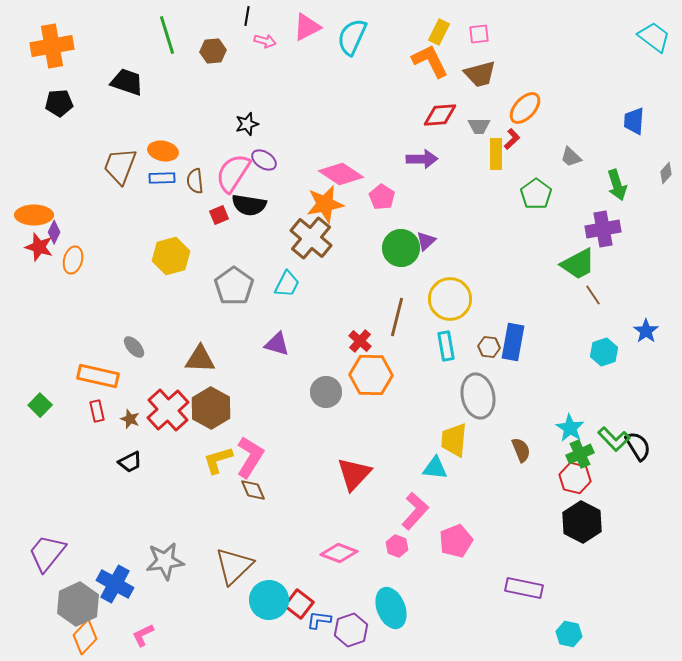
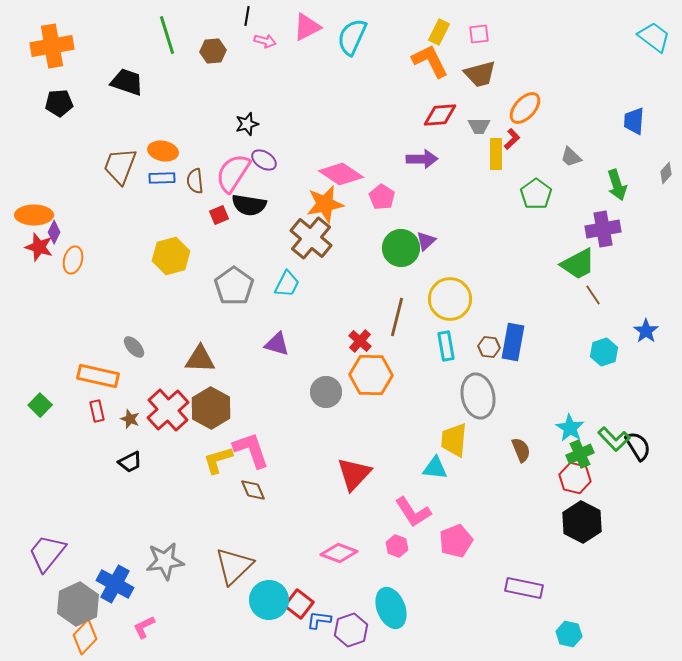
pink L-shape at (250, 457): moved 1 px right, 7 px up; rotated 51 degrees counterclockwise
pink L-shape at (415, 511): moved 2 px left, 1 px down; rotated 105 degrees clockwise
pink L-shape at (143, 635): moved 1 px right, 8 px up
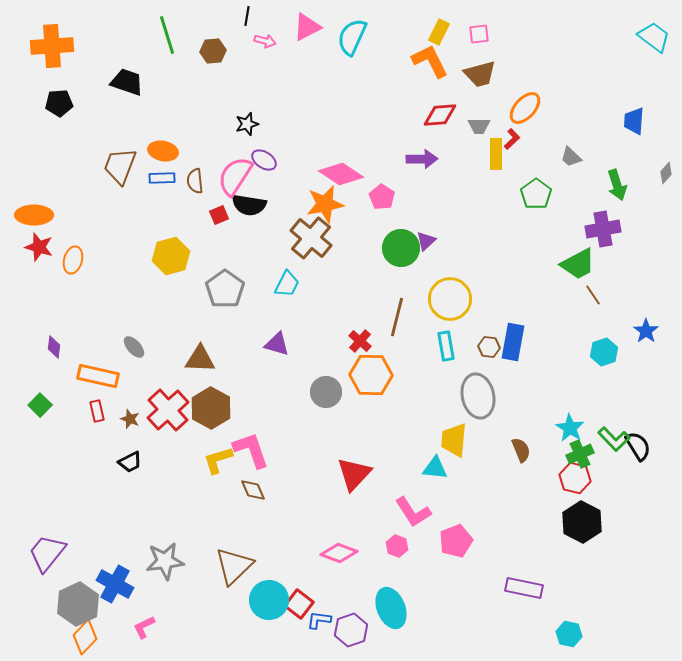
orange cross at (52, 46): rotated 6 degrees clockwise
pink semicircle at (233, 173): moved 2 px right, 3 px down
purple diamond at (54, 232): moved 115 px down; rotated 20 degrees counterclockwise
gray pentagon at (234, 286): moved 9 px left, 3 px down
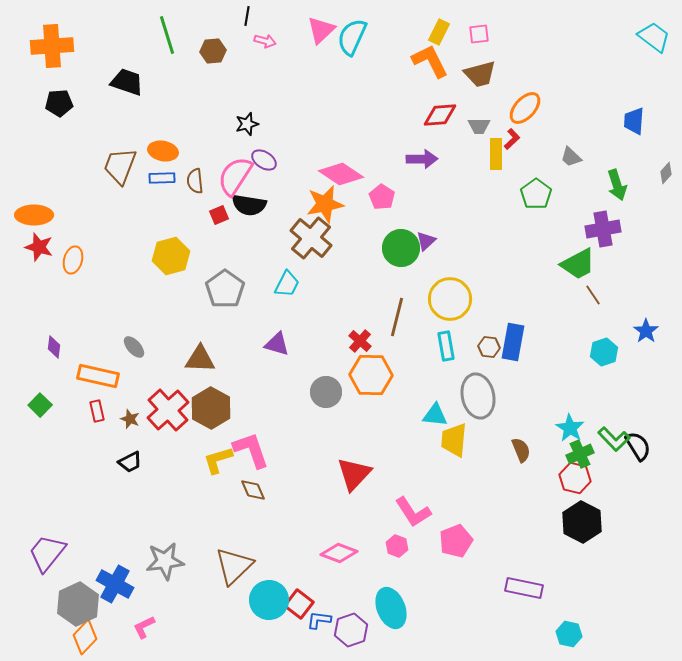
pink triangle at (307, 27): moved 14 px right, 3 px down; rotated 16 degrees counterclockwise
cyan triangle at (435, 468): moved 53 px up
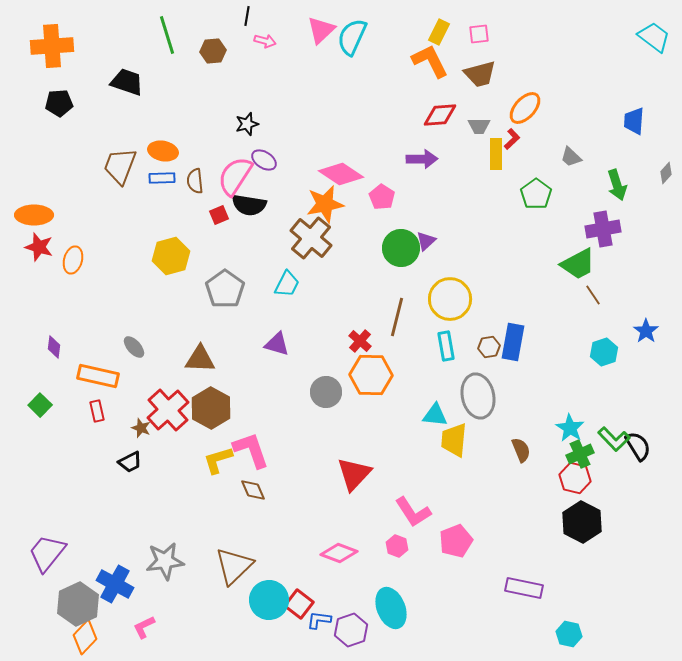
brown hexagon at (489, 347): rotated 15 degrees counterclockwise
brown star at (130, 419): moved 11 px right, 9 px down
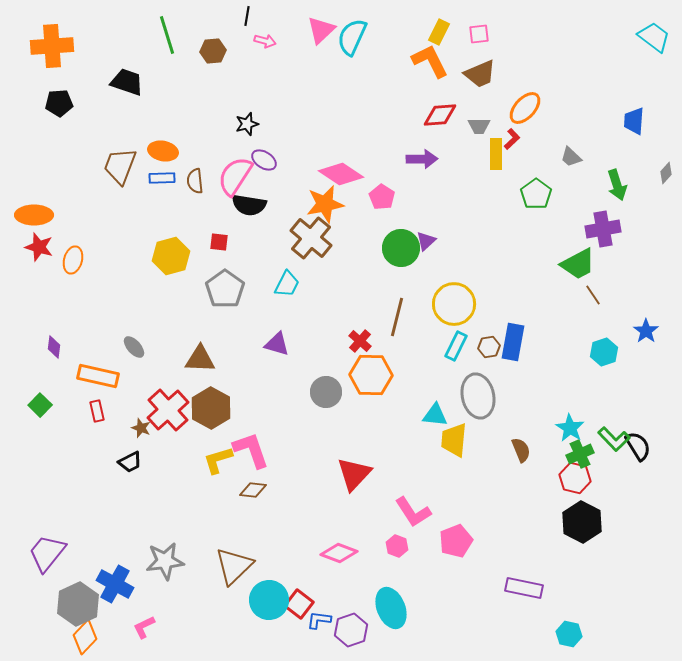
brown trapezoid at (480, 74): rotated 8 degrees counterclockwise
red square at (219, 215): moved 27 px down; rotated 30 degrees clockwise
yellow circle at (450, 299): moved 4 px right, 5 px down
cyan rectangle at (446, 346): moved 10 px right; rotated 36 degrees clockwise
brown diamond at (253, 490): rotated 60 degrees counterclockwise
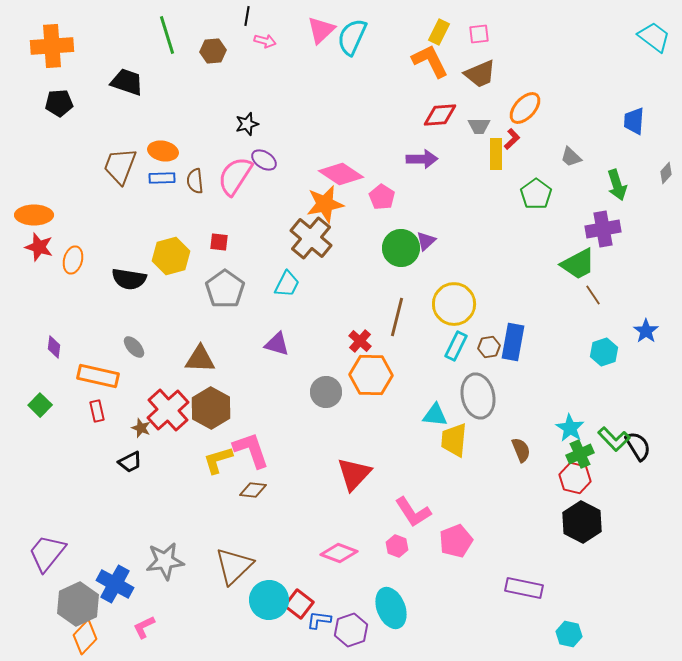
black semicircle at (249, 205): moved 120 px left, 74 px down
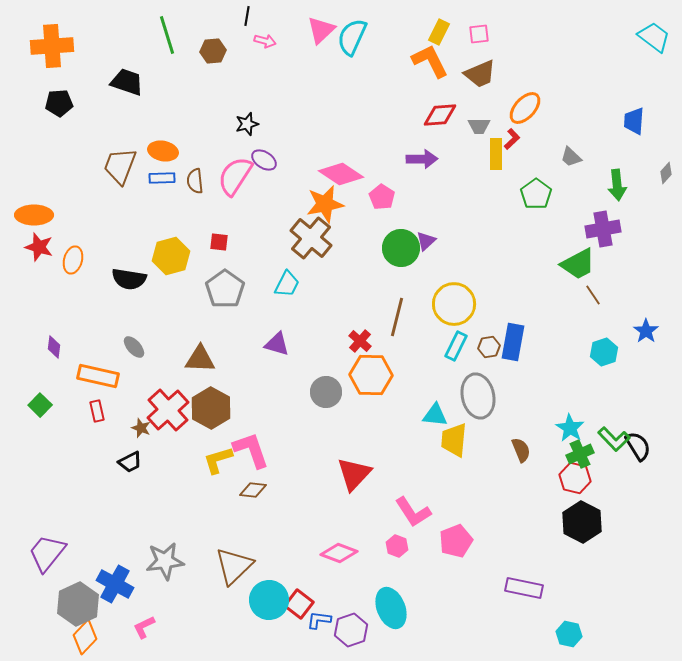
green arrow at (617, 185): rotated 12 degrees clockwise
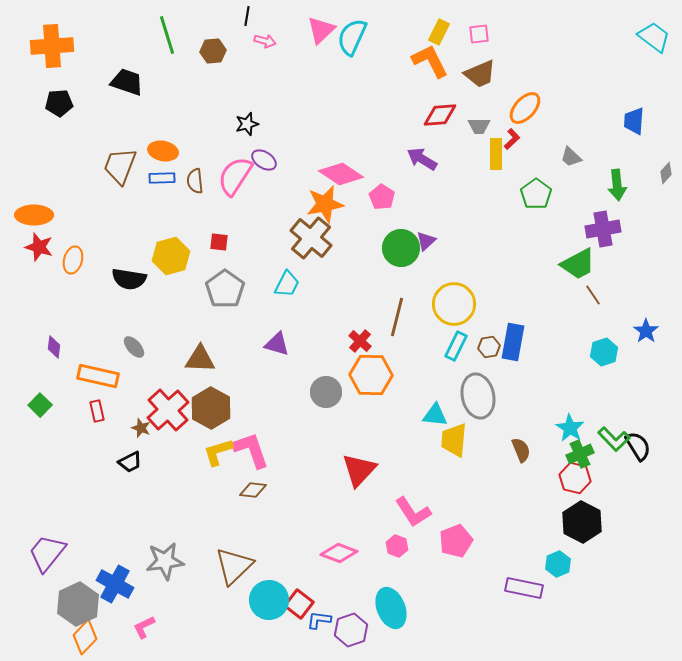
purple arrow at (422, 159): rotated 148 degrees counterclockwise
yellow L-shape at (218, 460): moved 8 px up
red triangle at (354, 474): moved 5 px right, 4 px up
cyan hexagon at (569, 634): moved 11 px left, 70 px up; rotated 25 degrees clockwise
